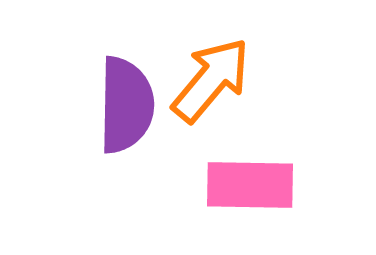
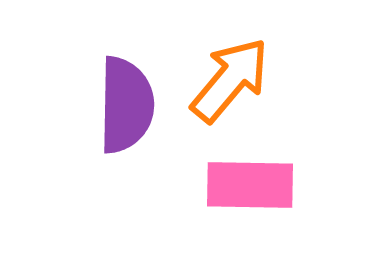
orange arrow: moved 19 px right
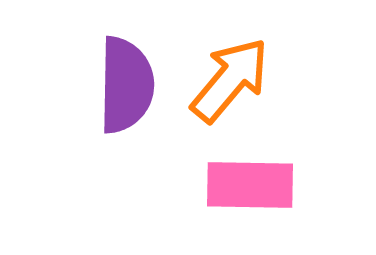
purple semicircle: moved 20 px up
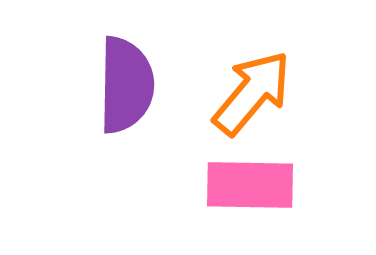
orange arrow: moved 22 px right, 13 px down
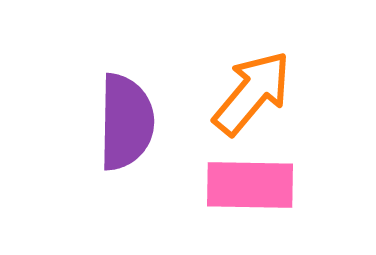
purple semicircle: moved 37 px down
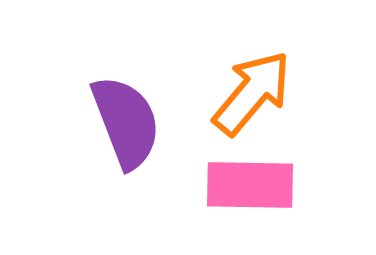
purple semicircle: rotated 22 degrees counterclockwise
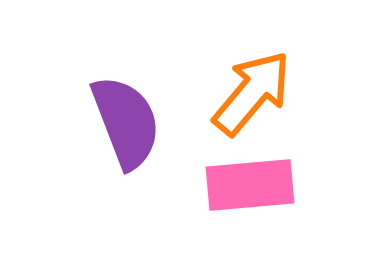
pink rectangle: rotated 6 degrees counterclockwise
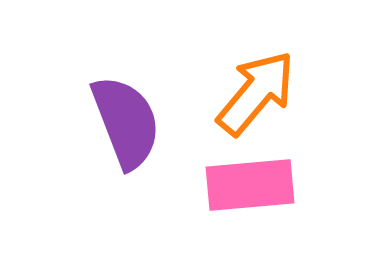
orange arrow: moved 4 px right
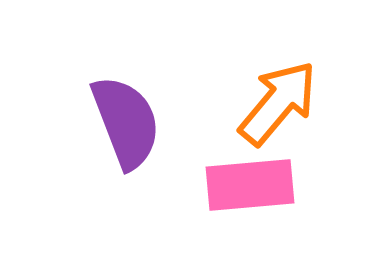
orange arrow: moved 22 px right, 10 px down
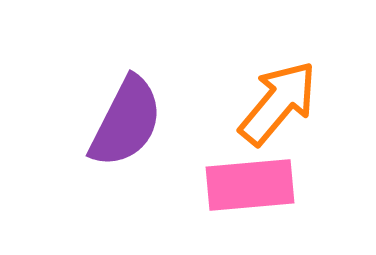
purple semicircle: rotated 48 degrees clockwise
